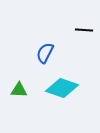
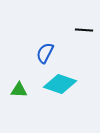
cyan diamond: moved 2 px left, 4 px up
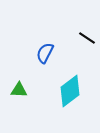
black line: moved 3 px right, 8 px down; rotated 30 degrees clockwise
cyan diamond: moved 10 px right, 7 px down; rotated 56 degrees counterclockwise
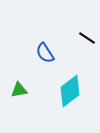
blue semicircle: rotated 60 degrees counterclockwise
green triangle: rotated 12 degrees counterclockwise
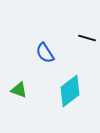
black line: rotated 18 degrees counterclockwise
green triangle: rotated 30 degrees clockwise
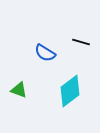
black line: moved 6 px left, 4 px down
blue semicircle: rotated 25 degrees counterclockwise
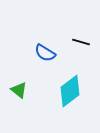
green triangle: rotated 18 degrees clockwise
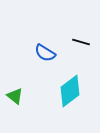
green triangle: moved 4 px left, 6 px down
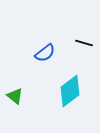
black line: moved 3 px right, 1 px down
blue semicircle: rotated 70 degrees counterclockwise
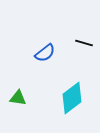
cyan diamond: moved 2 px right, 7 px down
green triangle: moved 3 px right, 2 px down; rotated 30 degrees counterclockwise
